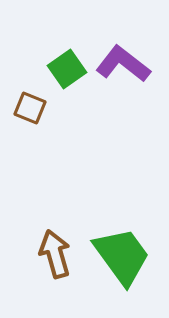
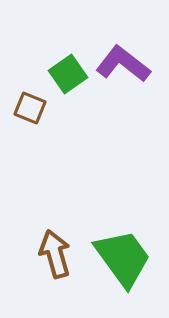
green square: moved 1 px right, 5 px down
green trapezoid: moved 1 px right, 2 px down
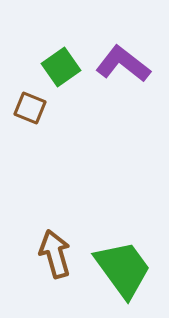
green square: moved 7 px left, 7 px up
green trapezoid: moved 11 px down
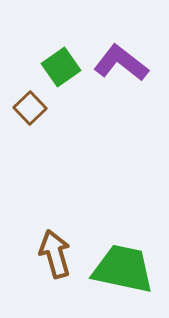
purple L-shape: moved 2 px left, 1 px up
brown square: rotated 24 degrees clockwise
green trapezoid: rotated 42 degrees counterclockwise
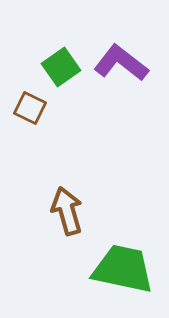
brown square: rotated 20 degrees counterclockwise
brown arrow: moved 12 px right, 43 px up
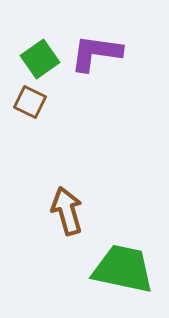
purple L-shape: moved 25 px left, 10 px up; rotated 30 degrees counterclockwise
green square: moved 21 px left, 8 px up
brown square: moved 6 px up
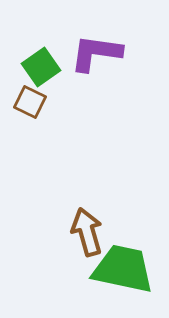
green square: moved 1 px right, 8 px down
brown arrow: moved 20 px right, 21 px down
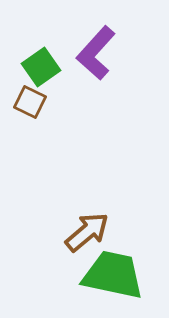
purple L-shape: rotated 56 degrees counterclockwise
brown arrow: rotated 66 degrees clockwise
green trapezoid: moved 10 px left, 6 px down
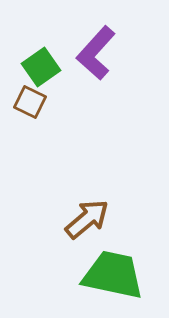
brown arrow: moved 13 px up
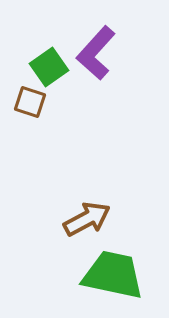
green square: moved 8 px right
brown square: rotated 8 degrees counterclockwise
brown arrow: rotated 12 degrees clockwise
